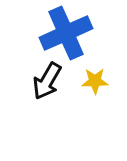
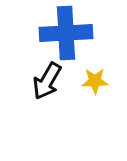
blue cross: rotated 21 degrees clockwise
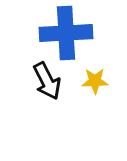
black arrow: rotated 57 degrees counterclockwise
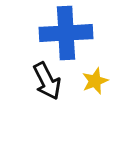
yellow star: rotated 20 degrees counterclockwise
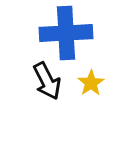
yellow star: moved 4 px left, 2 px down; rotated 12 degrees counterclockwise
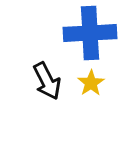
blue cross: moved 24 px right
